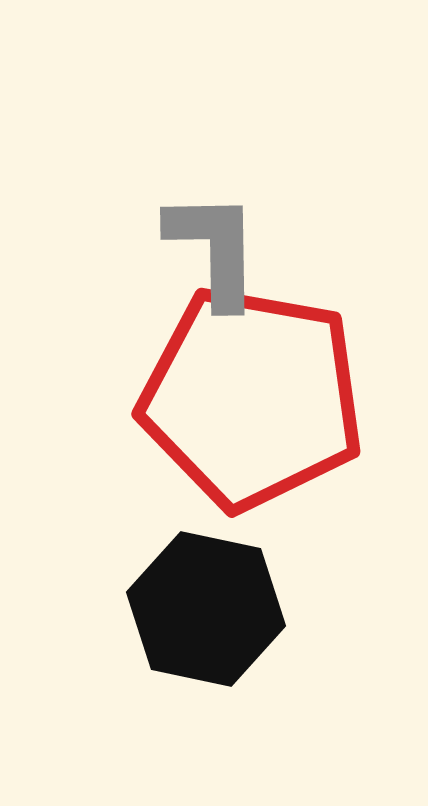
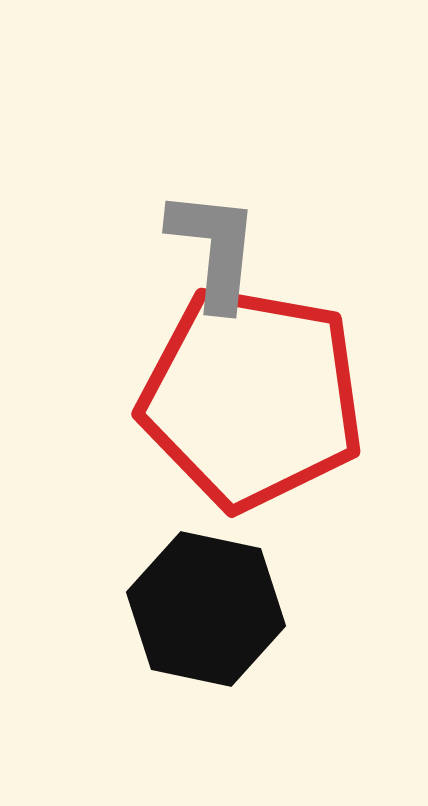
gray L-shape: rotated 7 degrees clockwise
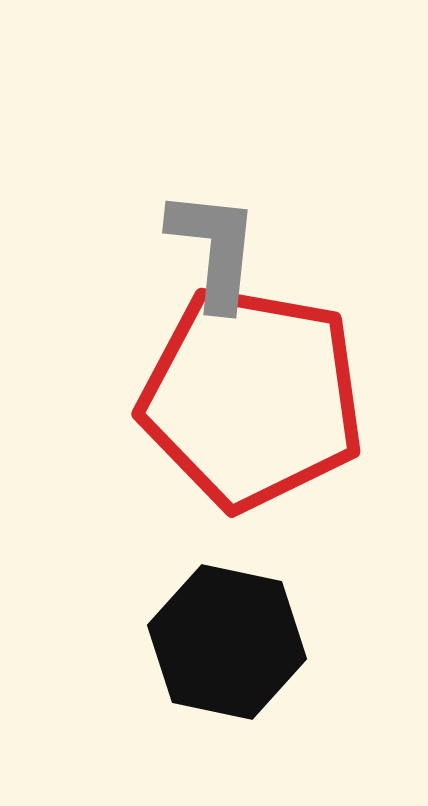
black hexagon: moved 21 px right, 33 px down
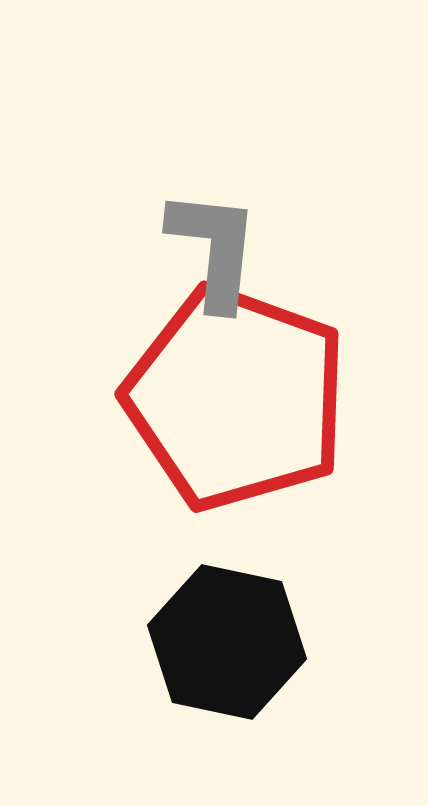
red pentagon: moved 16 px left; rotated 10 degrees clockwise
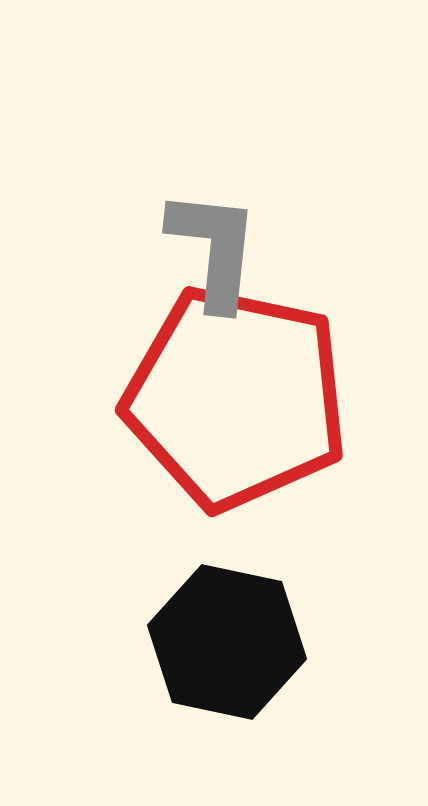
red pentagon: rotated 8 degrees counterclockwise
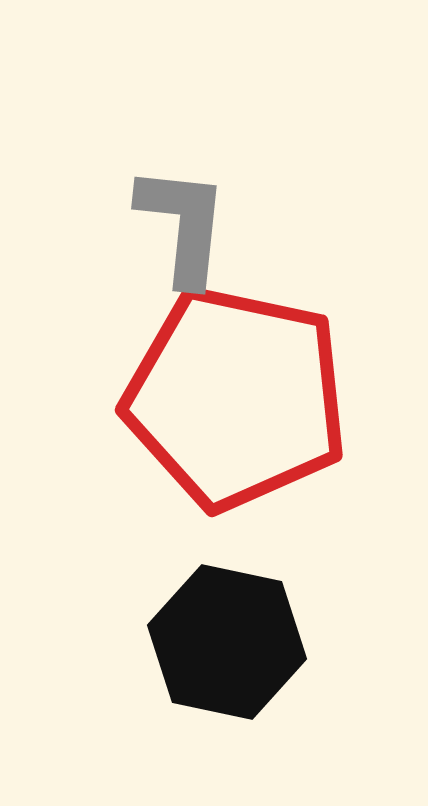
gray L-shape: moved 31 px left, 24 px up
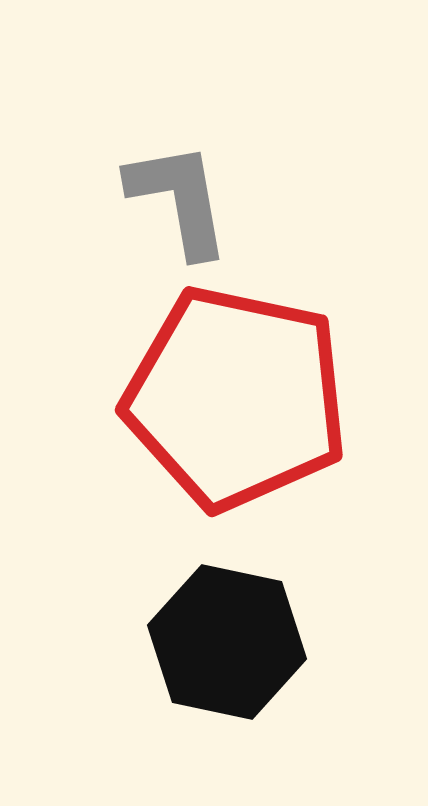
gray L-shape: moved 4 px left, 26 px up; rotated 16 degrees counterclockwise
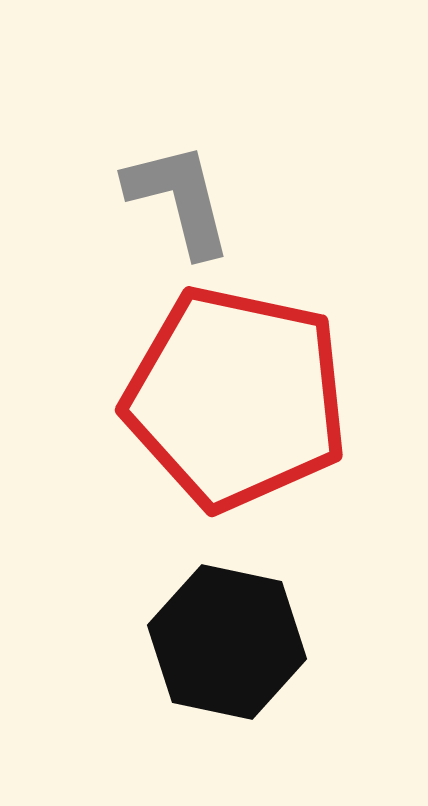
gray L-shape: rotated 4 degrees counterclockwise
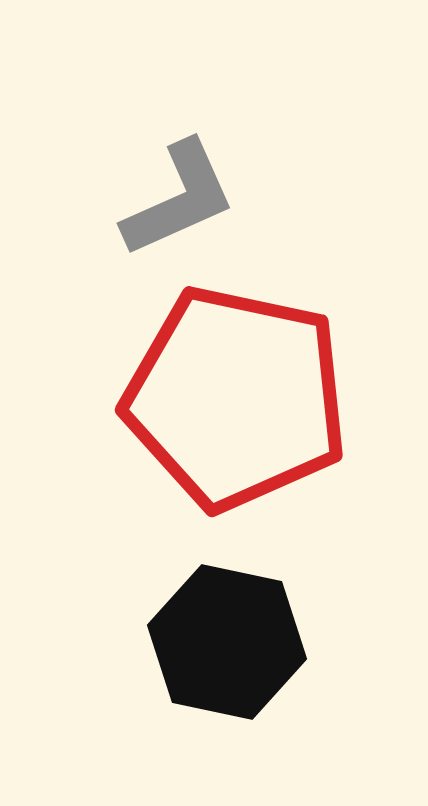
gray L-shape: rotated 80 degrees clockwise
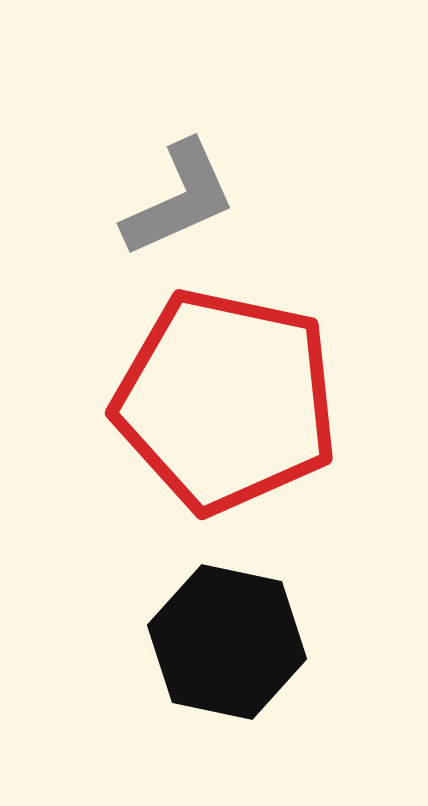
red pentagon: moved 10 px left, 3 px down
